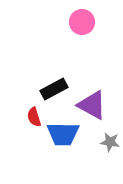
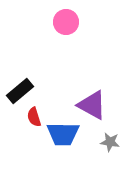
pink circle: moved 16 px left
black rectangle: moved 34 px left, 2 px down; rotated 12 degrees counterclockwise
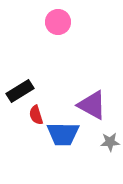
pink circle: moved 8 px left
black rectangle: rotated 8 degrees clockwise
red semicircle: moved 2 px right, 2 px up
gray star: rotated 12 degrees counterclockwise
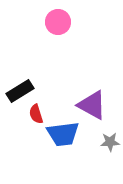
red semicircle: moved 1 px up
blue trapezoid: rotated 8 degrees counterclockwise
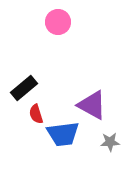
black rectangle: moved 4 px right, 3 px up; rotated 8 degrees counterclockwise
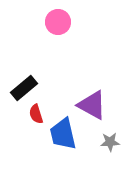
blue trapezoid: rotated 84 degrees clockwise
